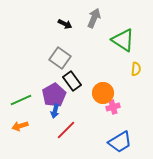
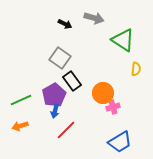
gray arrow: rotated 84 degrees clockwise
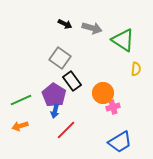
gray arrow: moved 2 px left, 10 px down
purple pentagon: rotated 10 degrees counterclockwise
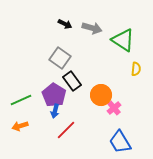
orange circle: moved 2 px left, 2 px down
pink cross: moved 1 px right, 1 px down; rotated 24 degrees counterclockwise
blue trapezoid: rotated 90 degrees clockwise
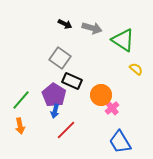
yellow semicircle: rotated 56 degrees counterclockwise
black rectangle: rotated 30 degrees counterclockwise
green line: rotated 25 degrees counterclockwise
pink cross: moved 2 px left
orange arrow: rotated 84 degrees counterclockwise
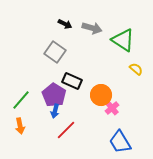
gray square: moved 5 px left, 6 px up
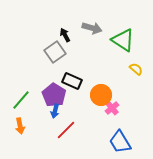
black arrow: moved 11 px down; rotated 144 degrees counterclockwise
gray square: rotated 20 degrees clockwise
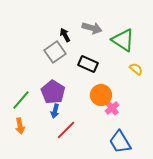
black rectangle: moved 16 px right, 17 px up
purple pentagon: moved 1 px left, 3 px up
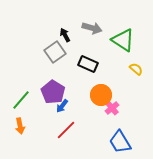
blue arrow: moved 7 px right, 5 px up; rotated 24 degrees clockwise
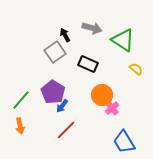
orange circle: moved 1 px right
blue trapezoid: moved 4 px right
